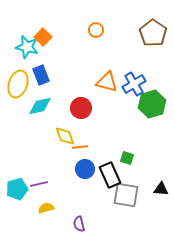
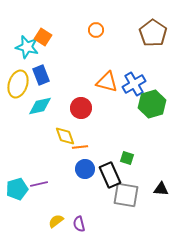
orange square: rotated 12 degrees counterclockwise
yellow semicircle: moved 10 px right, 13 px down; rotated 21 degrees counterclockwise
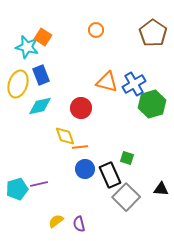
gray square: moved 2 px down; rotated 36 degrees clockwise
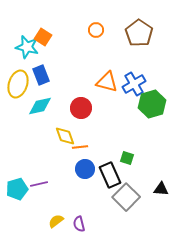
brown pentagon: moved 14 px left
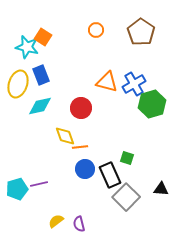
brown pentagon: moved 2 px right, 1 px up
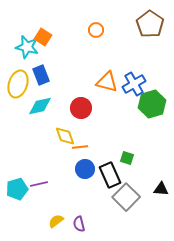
brown pentagon: moved 9 px right, 8 px up
